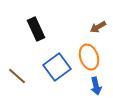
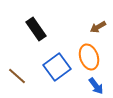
black rectangle: rotated 10 degrees counterclockwise
blue arrow: rotated 24 degrees counterclockwise
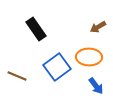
orange ellipse: rotated 70 degrees counterclockwise
brown line: rotated 18 degrees counterclockwise
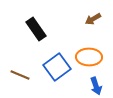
brown arrow: moved 5 px left, 8 px up
brown line: moved 3 px right, 1 px up
blue arrow: rotated 18 degrees clockwise
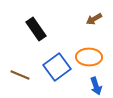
brown arrow: moved 1 px right
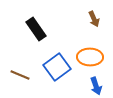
brown arrow: rotated 84 degrees counterclockwise
orange ellipse: moved 1 px right
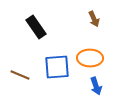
black rectangle: moved 2 px up
orange ellipse: moved 1 px down
blue square: rotated 32 degrees clockwise
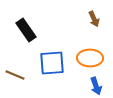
black rectangle: moved 10 px left, 3 px down
blue square: moved 5 px left, 4 px up
brown line: moved 5 px left
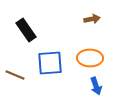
brown arrow: moved 2 px left; rotated 77 degrees counterclockwise
blue square: moved 2 px left
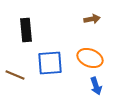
black rectangle: rotated 30 degrees clockwise
orange ellipse: rotated 20 degrees clockwise
